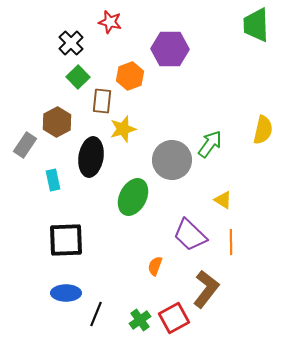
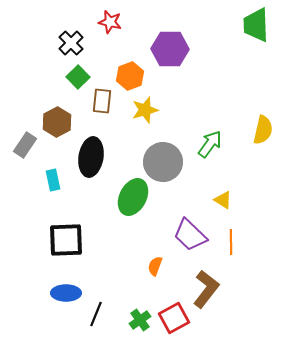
yellow star: moved 22 px right, 19 px up
gray circle: moved 9 px left, 2 px down
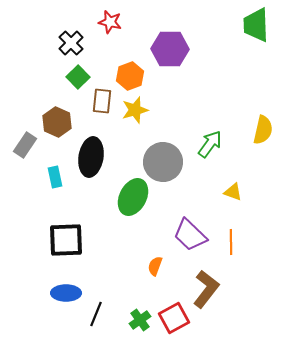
yellow star: moved 10 px left
brown hexagon: rotated 8 degrees counterclockwise
cyan rectangle: moved 2 px right, 3 px up
yellow triangle: moved 10 px right, 8 px up; rotated 12 degrees counterclockwise
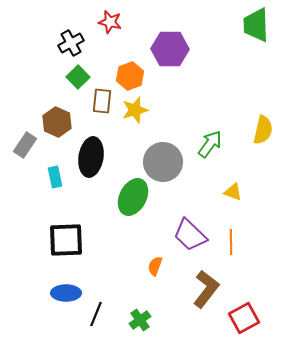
black cross: rotated 15 degrees clockwise
red square: moved 70 px right
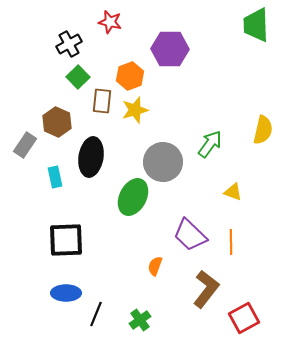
black cross: moved 2 px left, 1 px down
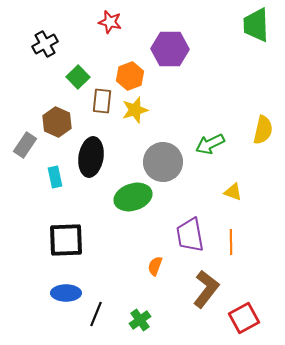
black cross: moved 24 px left
green arrow: rotated 152 degrees counterclockwise
green ellipse: rotated 45 degrees clockwise
purple trapezoid: rotated 36 degrees clockwise
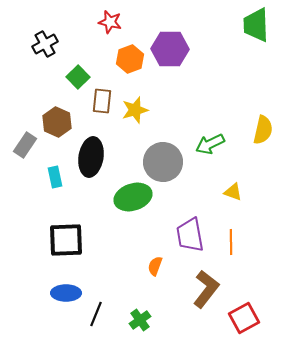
orange hexagon: moved 17 px up
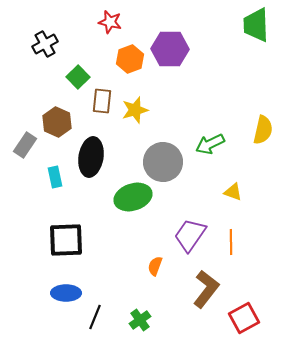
purple trapezoid: rotated 45 degrees clockwise
black line: moved 1 px left, 3 px down
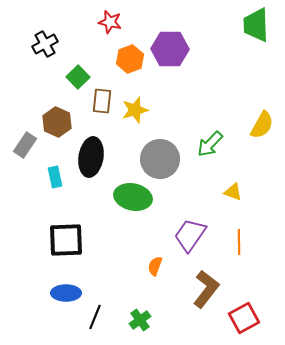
yellow semicircle: moved 1 px left, 5 px up; rotated 16 degrees clockwise
green arrow: rotated 20 degrees counterclockwise
gray circle: moved 3 px left, 3 px up
green ellipse: rotated 30 degrees clockwise
orange line: moved 8 px right
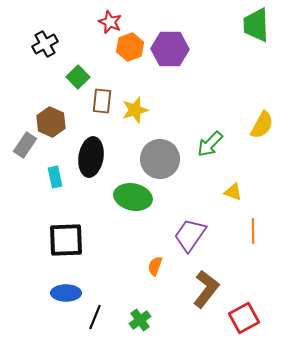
red star: rotated 10 degrees clockwise
orange hexagon: moved 12 px up
brown hexagon: moved 6 px left
orange line: moved 14 px right, 11 px up
